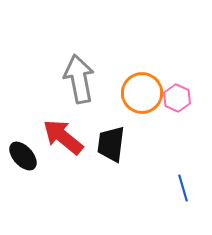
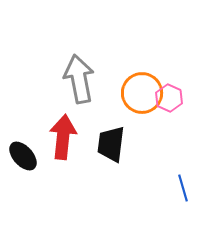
pink hexagon: moved 8 px left
red arrow: rotated 57 degrees clockwise
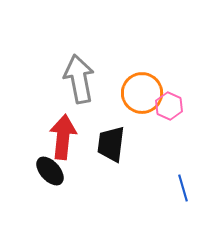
pink hexagon: moved 8 px down
black ellipse: moved 27 px right, 15 px down
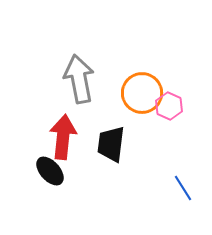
blue line: rotated 16 degrees counterclockwise
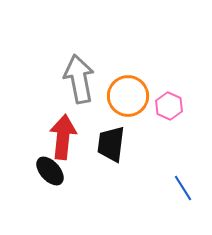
orange circle: moved 14 px left, 3 px down
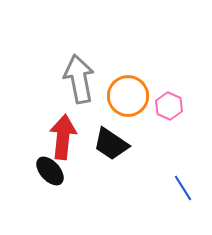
black trapezoid: rotated 63 degrees counterclockwise
